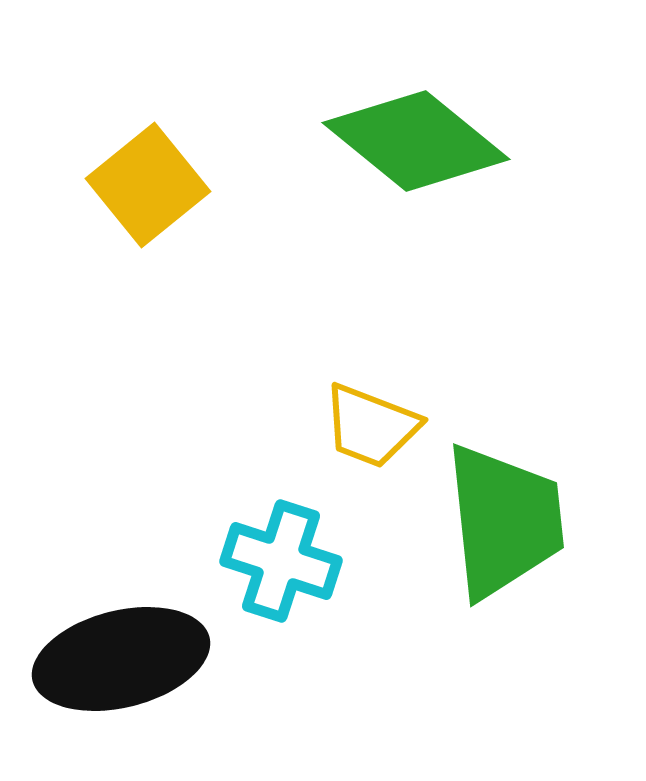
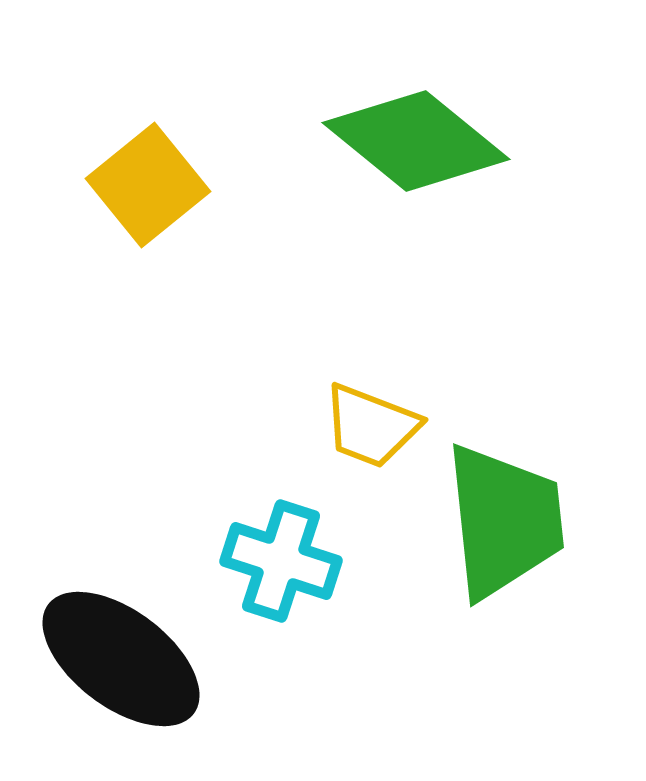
black ellipse: rotated 51 degrees clockwise
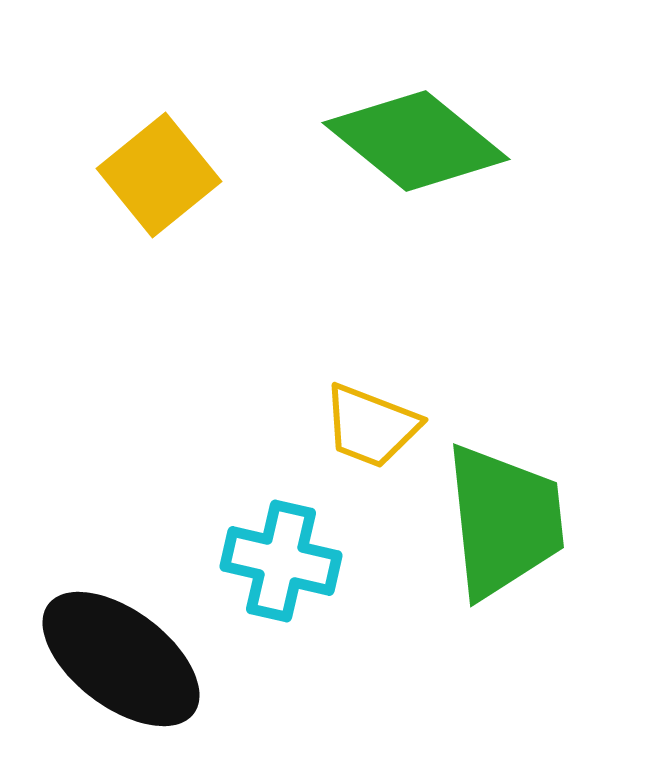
yellow square: moved 11 px right, 10 px up
cyan cross: rotated 5 degrees counterclockwise
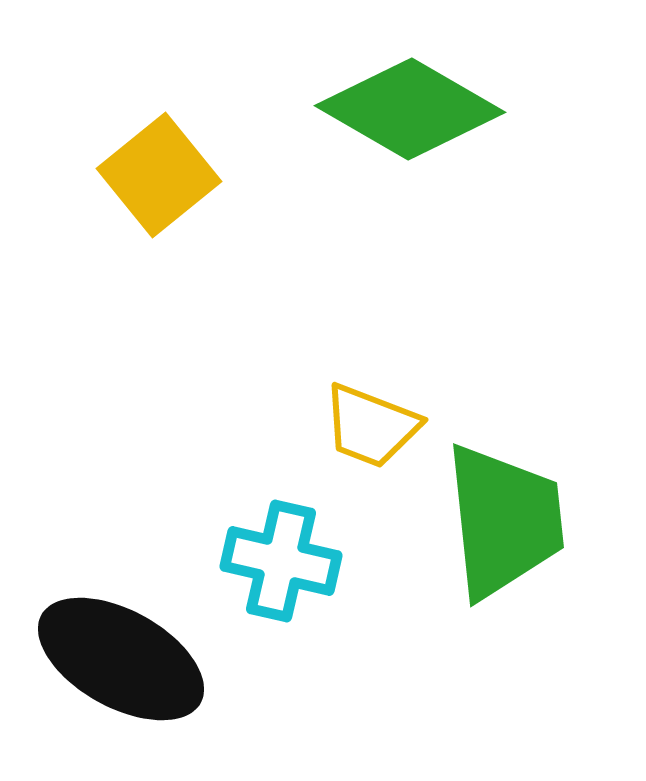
green diamond: moved 6 px left, 32 px up; rotated 9 degrees counterclockwise
black ellipse: rotated 8 degrees counterclockwise
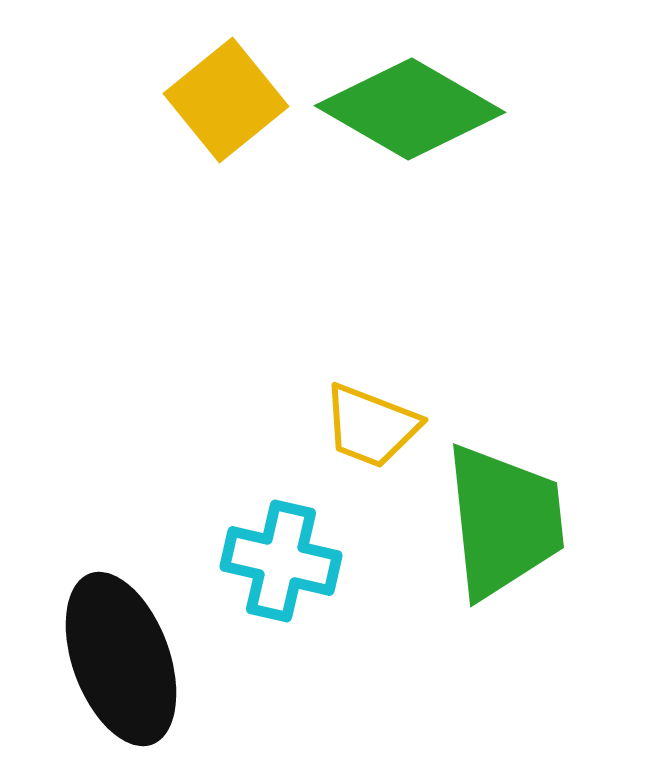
yellow square: moved 67 px right, 75 px up
black ellipse: rotated 41 degrees clockwise
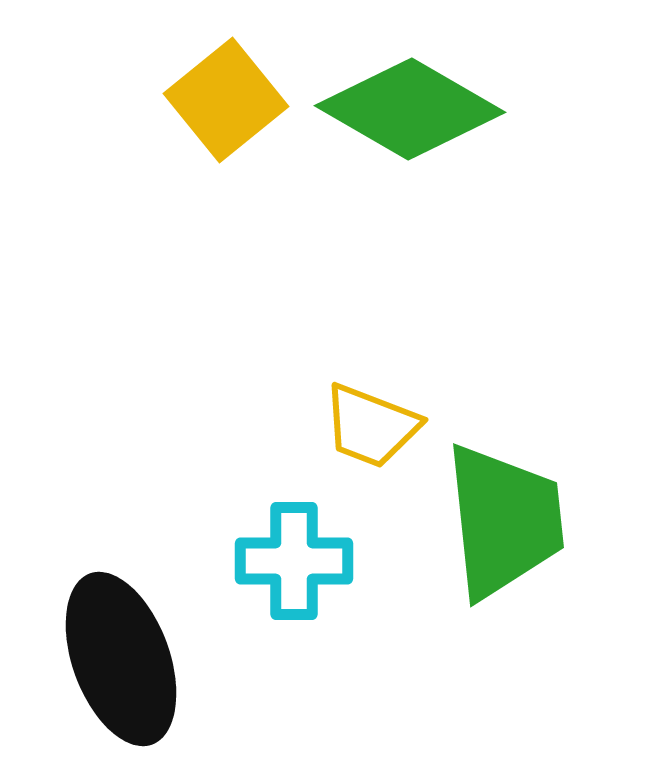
cyan cross: moved 13 px right; rotated 13 degrees counterclockwise
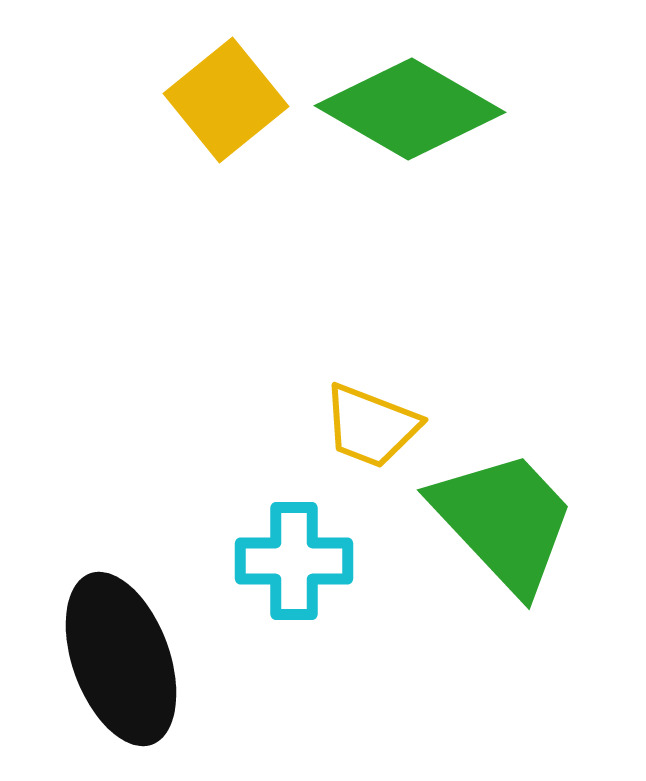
green trapezoid: rotated 37 degrees counterclockwise
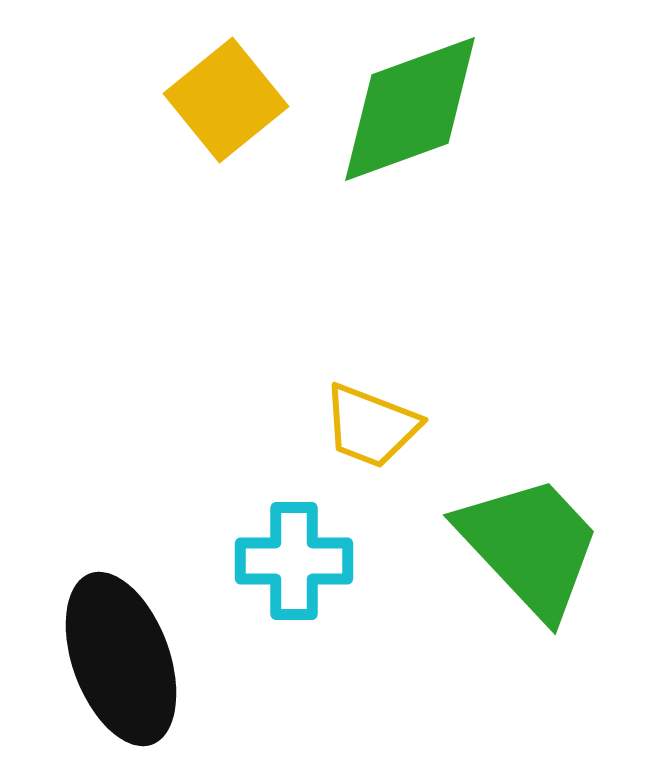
green diamond: rotated 50 degrees counterclockwise
green trapezoid: moved 26 px right, 25 px down
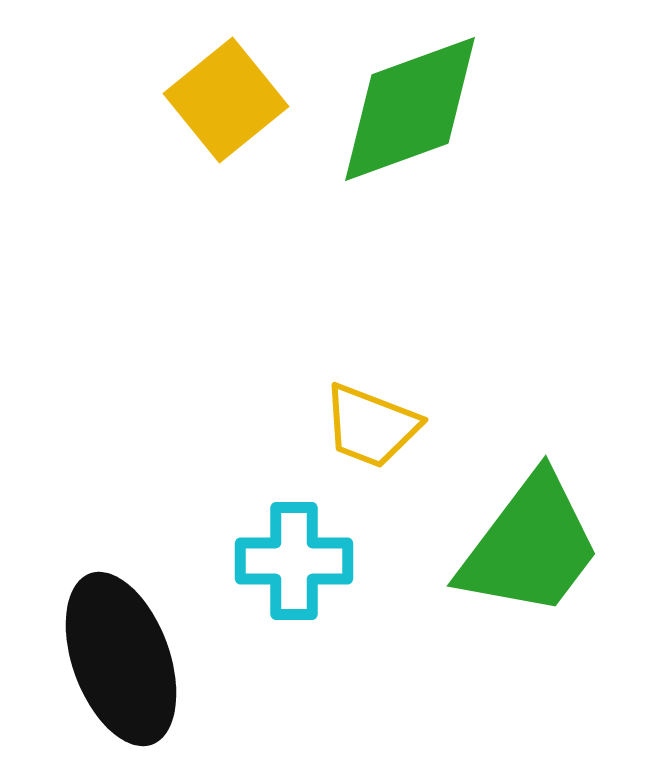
green trapezoid: rotated 80 degrees clockwise
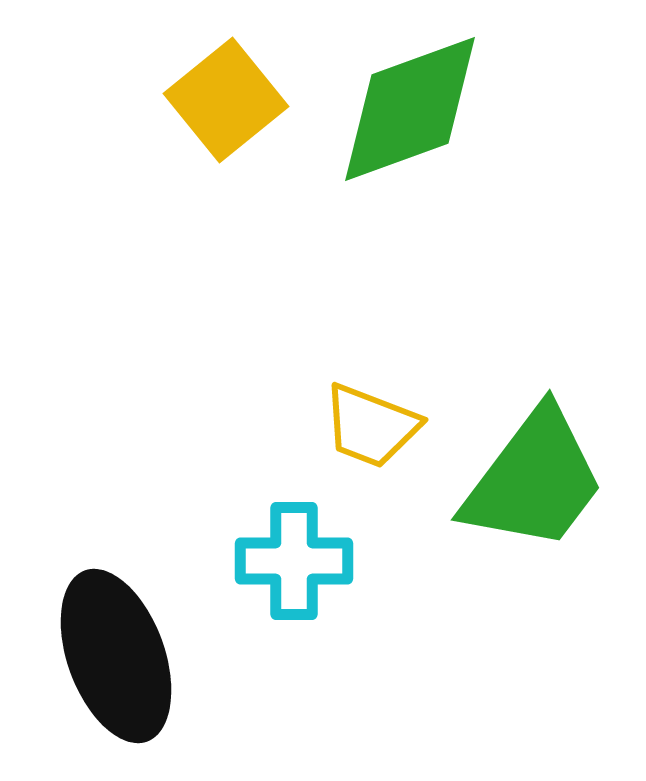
green trapezoid: moved 4 px right, 66 px up
black ellipse: moved 5 px left, 3 px up
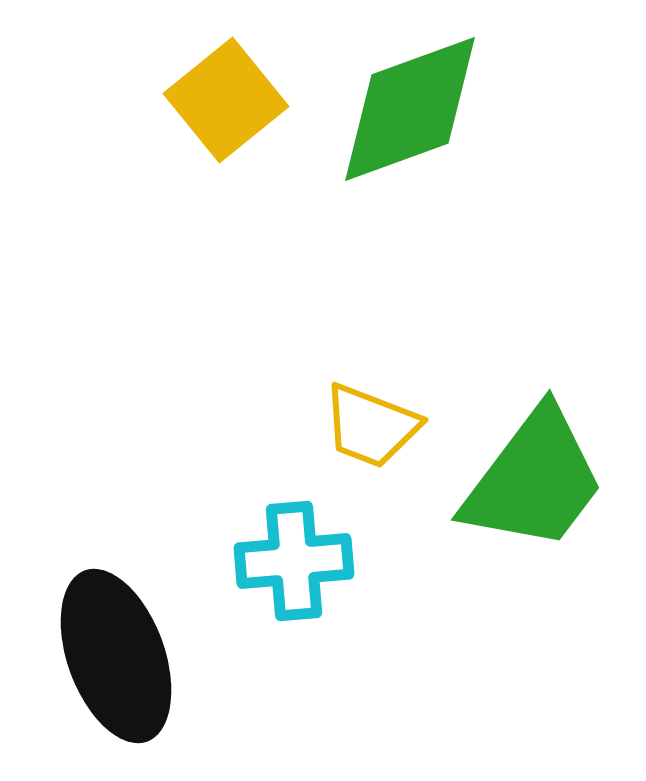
cyan cross: rotated 5 degrees counterclockwise
